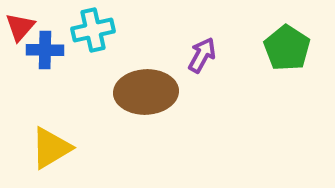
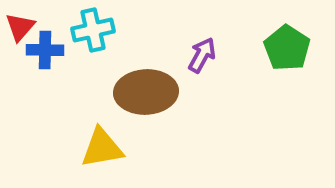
yellow triangle: moved 51 px right; rotated 21 degrees clockwise
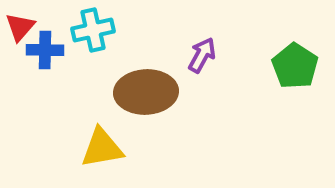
green pentagon: moved 8 px right, 18 px down
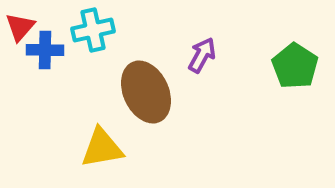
brown ellipse: rotated 68 degrees clockwise
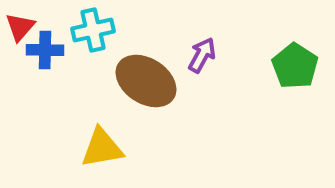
brown ellipse: moved 11 px up; rotated 32 degrees counterclockwise
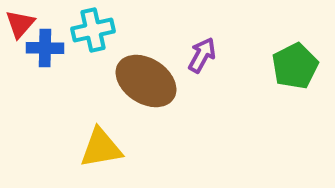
red triangle: moved 3 px up
blue cross: moved 2 px up
green pentagon: rotated 12 degrees clockwise
yellow triangle: moved 1 px left
